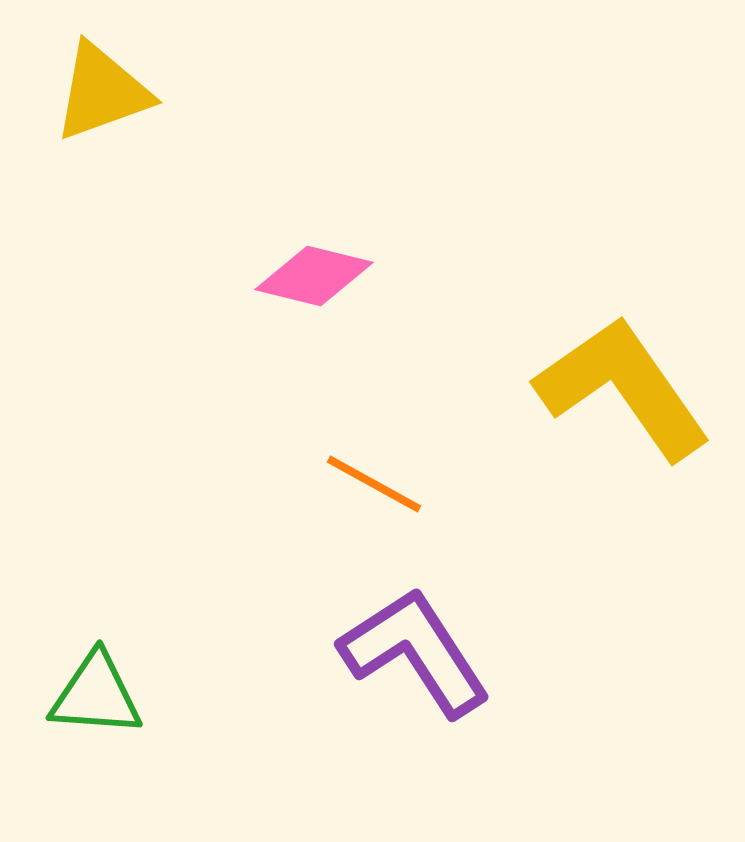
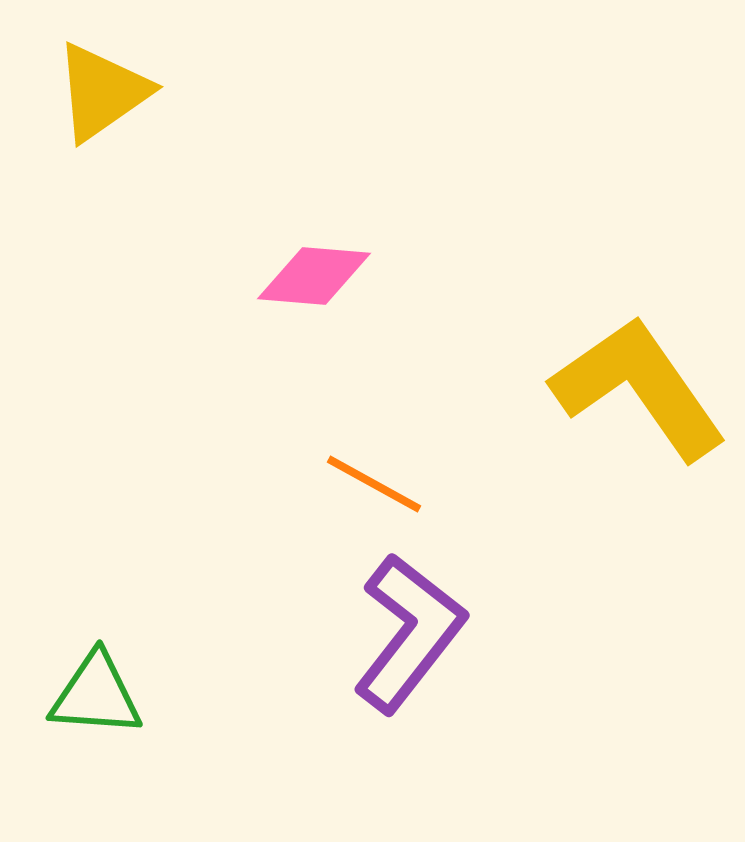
yellow triangle: rotated 15 degrees counterclockwise
pink diamond: rotated 9 degrees counterclockwise
yellow L-shape: moved 16 px right
purple L-shape: moved 6 px left, 19 px up; rotated 71 degrees clockwise
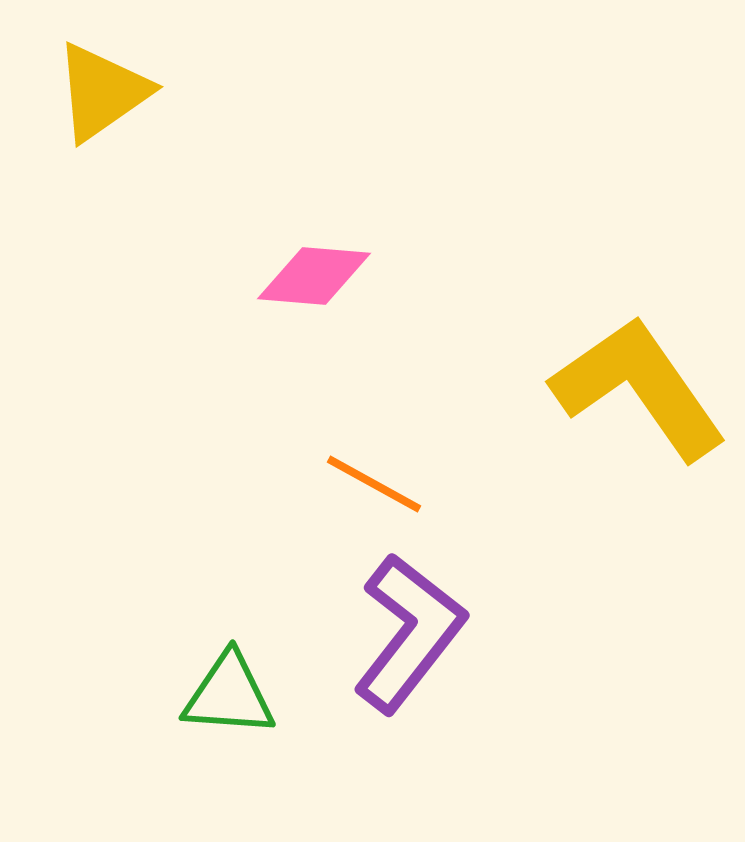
green triangle: moved 133 px right
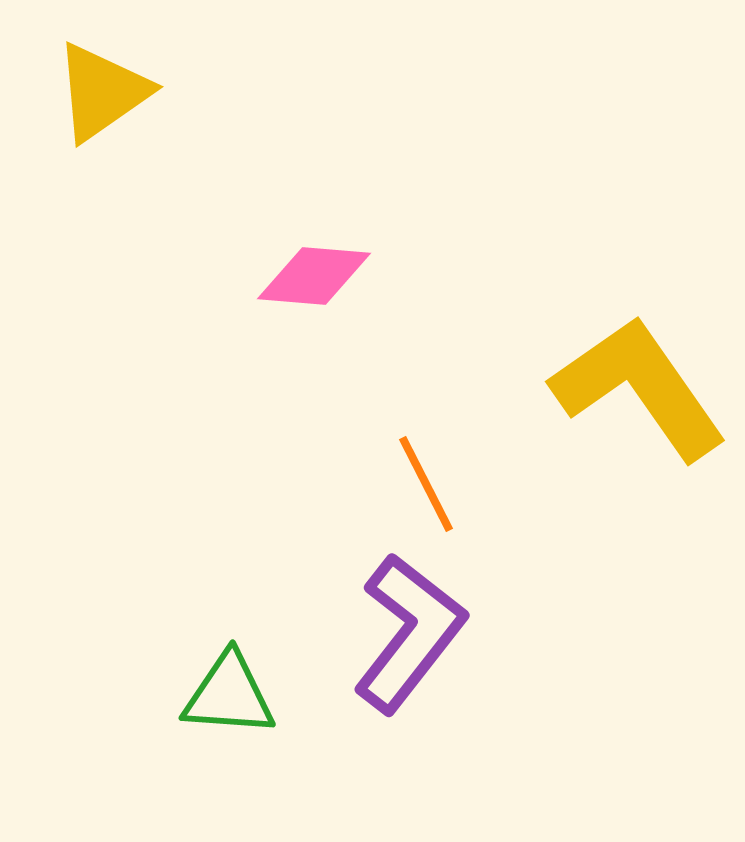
orange line: moved 52 px right; rotated 34 degrees clockwise
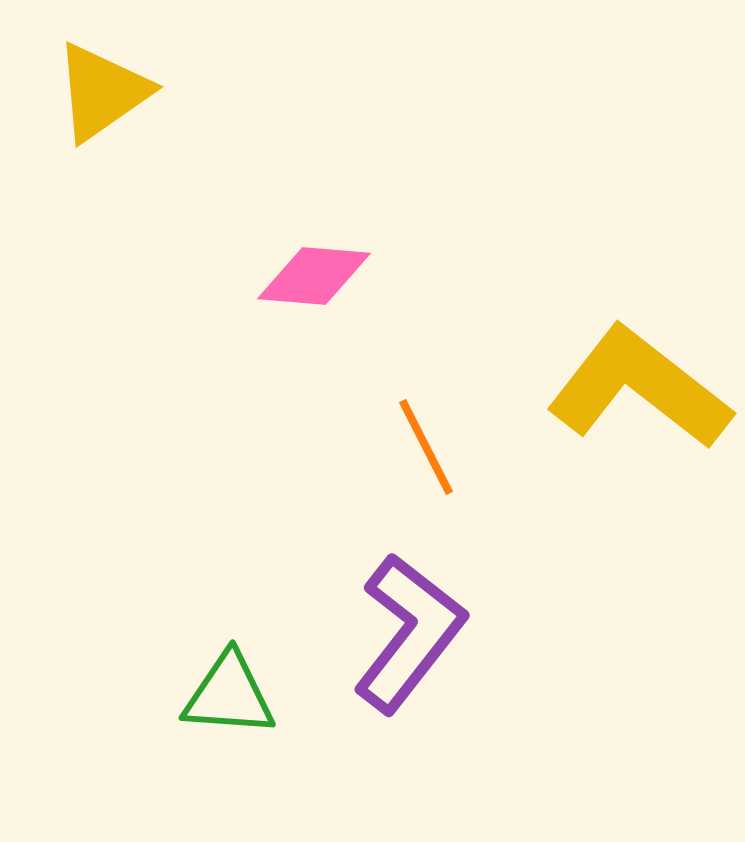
yellow L-shape: rotated 17 degrees counterclockwise
orange line: moved 37 px up
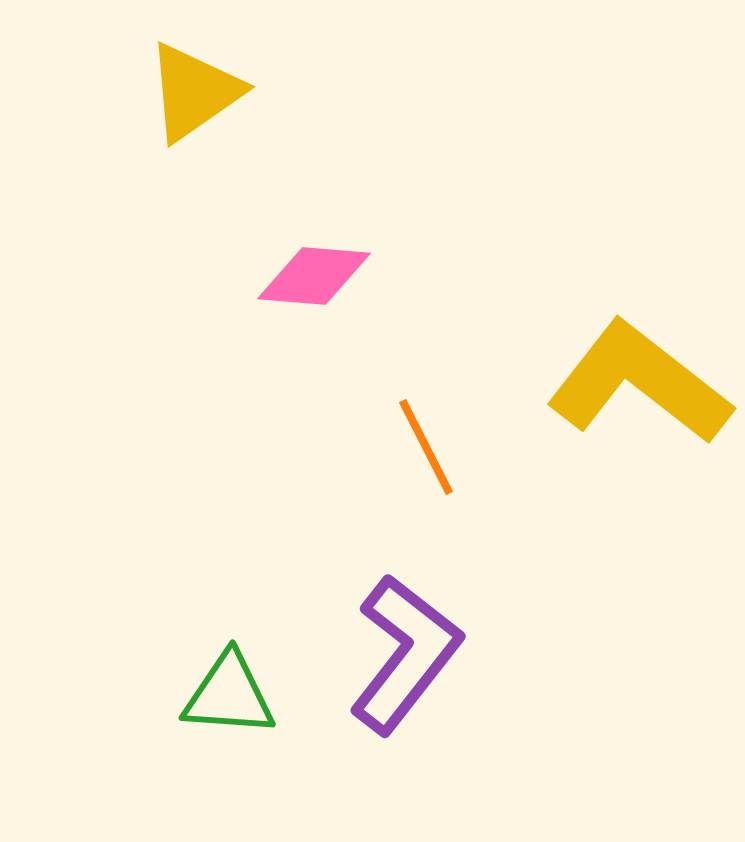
yellow triangle: moved 92 px right
yellow L-shape: moved 5 px up
purple L-shape: moved 4 px left, 21 px down
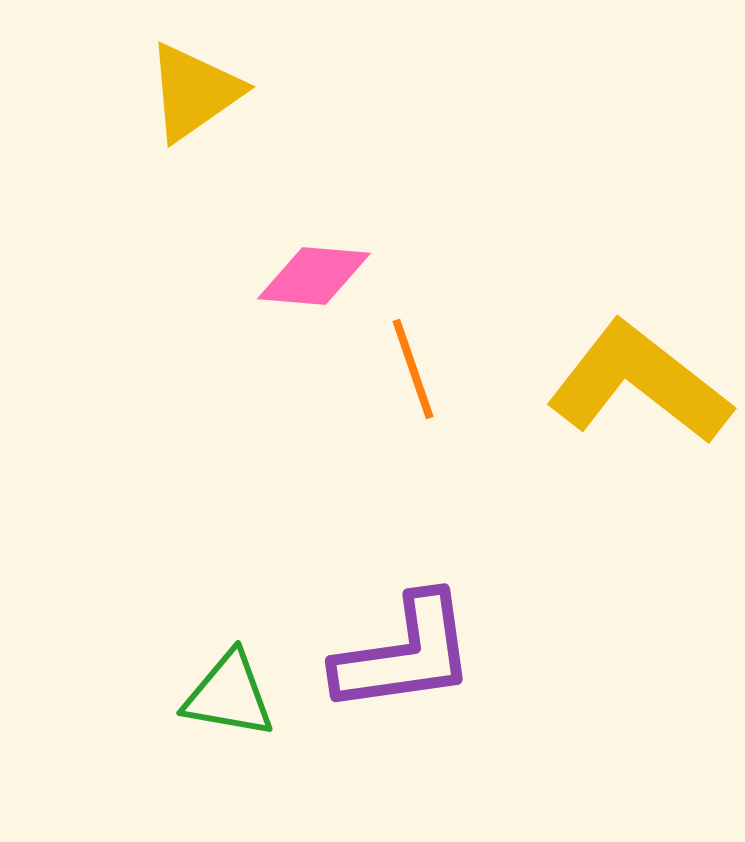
orange line: moved 13 px left, 78 px up; rotated 8 degrees clockwise
purple L-shape: rotated 44 degrees clockwise
green triangle: rotated 6 degrees clockwise
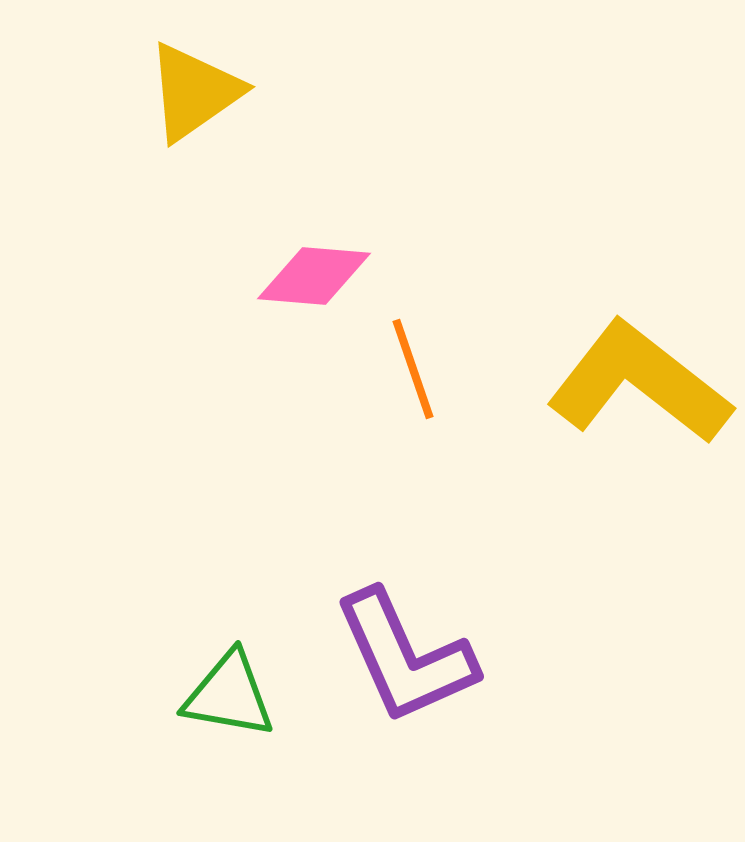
purple L-shape: moved 3 px down; rotated 74 degrees clockwise
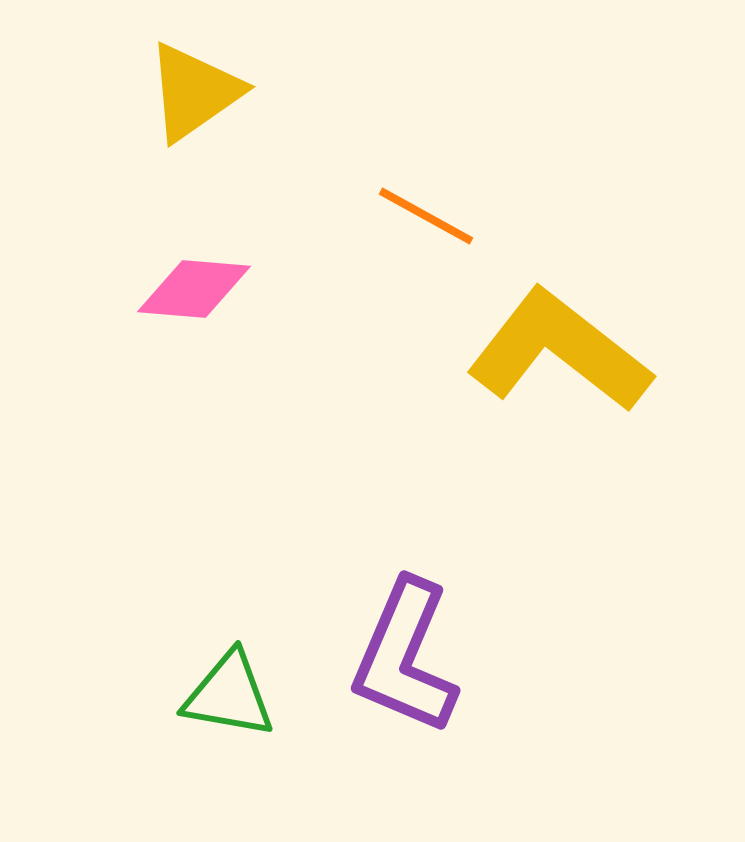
pink diamond: moved 120 px left, 13 px down
orange line: moved 13 px right, 153 px up; rotated 42 degrees counterclockwise
yellow L-shape: moved 80 px left, 32 px up
purple L-shape: rotated 47 degrees clockwise
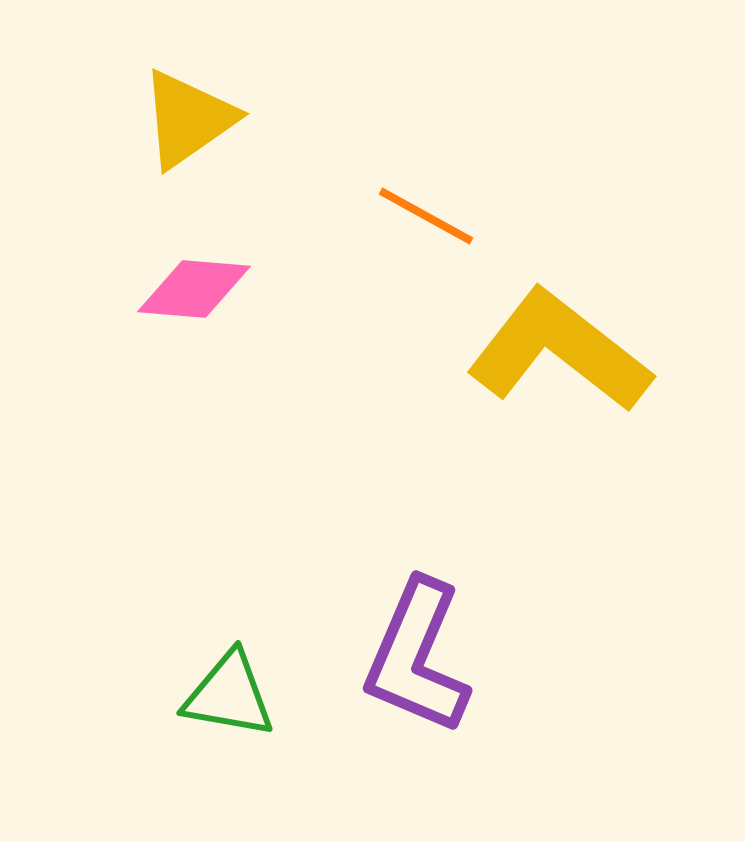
yellow triangle: moved 6 px left, 27 px down
purple L-shape: moved 12 px right
